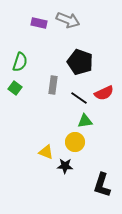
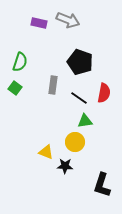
red semicircle: rotated 54 degrees counterclockwise
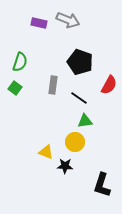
red semicircle: moved 5 px right, 8 px up; rotated 18 degrees clockwise
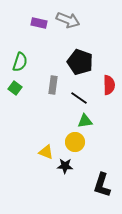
red semicircle: rotated 30 degrees counterclockwise
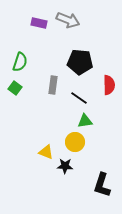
black pentagon: rotated 15 degrees counterclockwise
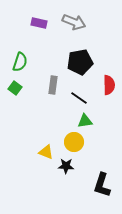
gray arrow: moved 6 px right, 2 px down
black pentagon: rotated 15 degrees counterclockwise
yellow circle: moved 1 px left
black star: moved 1 px right
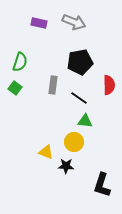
green triangle: rotated 14 degrees clockwise
